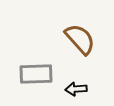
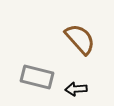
gray rectangle: moved 1 px right, 3 px down; rotated 16 degrees clockwise
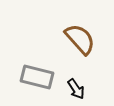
black arrow: rotated 120 degrees counterclockwise
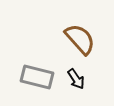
black arrow: moved 10 px up
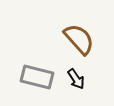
brown semicircle: moved 1 px left
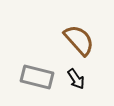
brown semicircle: moved 1 px down
